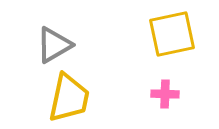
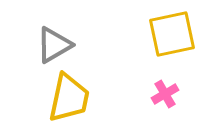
pink cross: rotated 32 degrees counterclockwise
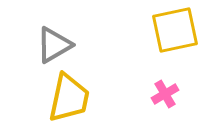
yellow square: moved 3 px right, 4 px up
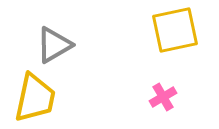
pink cross: moved 2 px left, 3 px down
yellow trapezoid: moved 34 px left
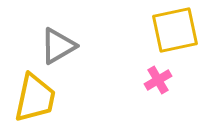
gray triangle: moved 4 px right, 1 px down
pink cross: moved 5 px left, 17 px up
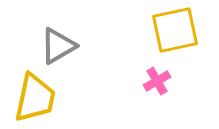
pink cross: moved 1 px left, 1 px down
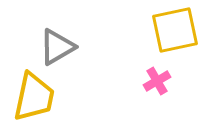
gray triangle: moved 1 px left, 1 px down
yellow trapezoid: moved 1 px left, 1 px up
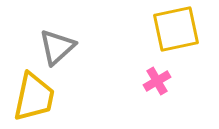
yellow square: moved 1 px right, 1 px up
gray triangle: rotated 12 degrees counterclockwise
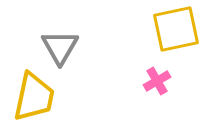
gray triangle: moved 3 px right; rotated 18 degrees counterclockwise
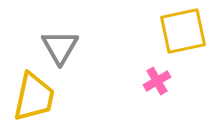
yellow square: moved 7 px right, 2 px down
